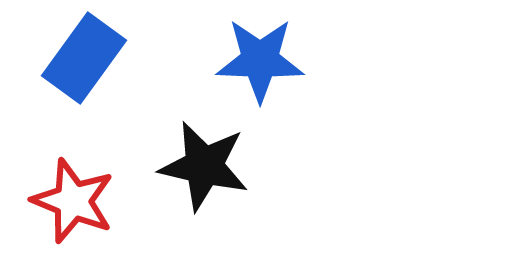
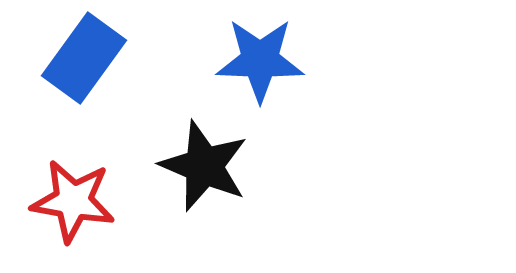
black star: rotated 10 degrees clockwise
red star: rotated 12 degrees counterclockwise
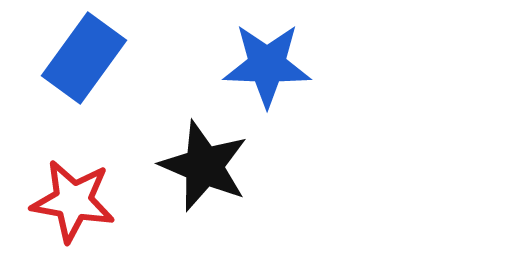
blue star: moved 7 px right, 5 px down
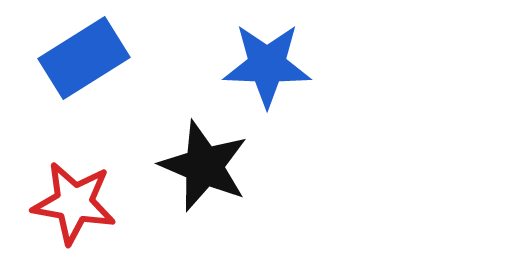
blue rectangle: rotated 22 degrees clockwise
red star: moved 1 px right, 2 px down
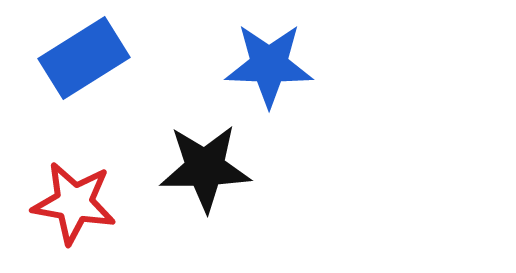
blue star: moved 2 px right
black star: moved 1 px right, 2 px down; rotated 24 degrees counterclockwise
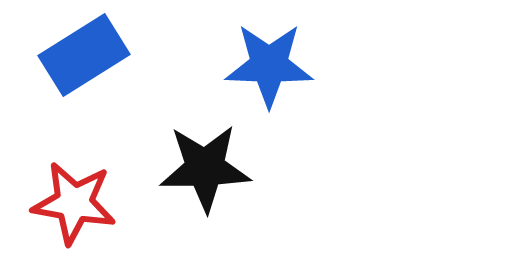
blue rectangle: moved 3 px up
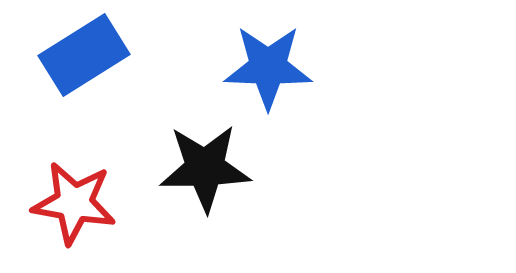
blue star: moved 1 px left, 2 px down
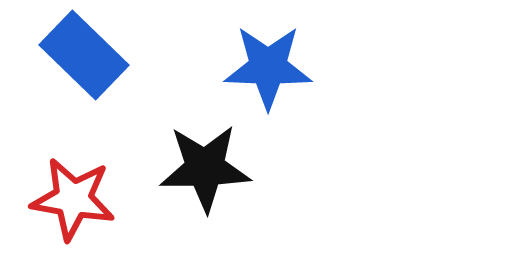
blue rectangle: rotated 76 degrees clockwise
red star: moved 1 px left, 4 px up
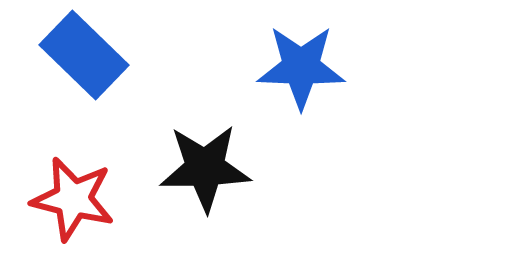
blue star: moved 33 px right
red star: rotated 4 degrees clockwise
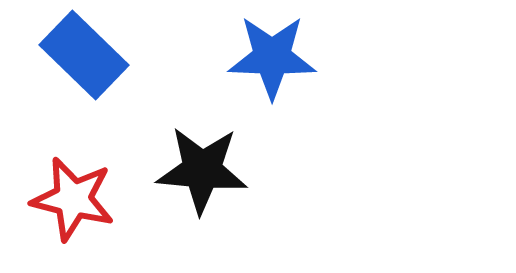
blue star: moved 29 px left, 10 px up
black star: moved 3 px left, 2 px down; rotated 6 degrees clockwise
